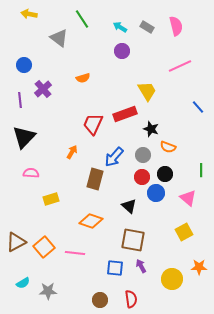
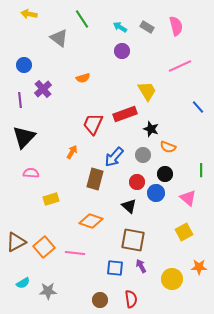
red circle at (142, 177): moved 5 px left, 5 px down
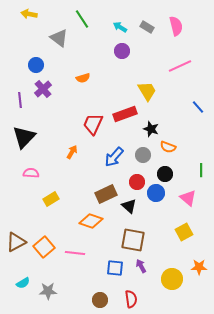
blue circle at (24, 65): moved 12 px right
brown rectangle at (95, 179): moved 11 px right, 15 px down; rotated 50 degrees clockwise
yellow rectangle at (51, 199): rotated 14 degrees counterclockwise
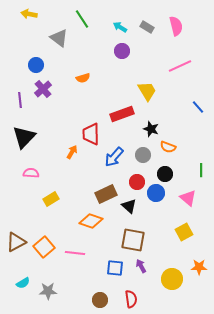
red rectangle at (125, 114): moved 3 px left
red trapezoid at (93, 124): moved 2 px left, 10 px down; rotated 25 degrees counterclockwise
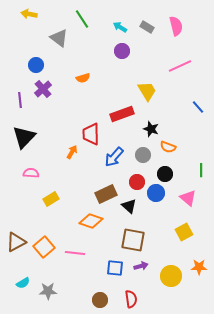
purple arrow at (141, 266): rotated 104 degrees clockwise
yellow circle at (172, 279): moved 1 px left, 3 px up
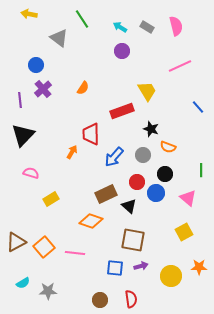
orange semicircle at (83, 78): moved 10 px down; rotated 40 degrees counterclockwise
red rectangle at (122, 114): moved 3 px up
black triangle at (24, 137): moved 1 px left, 2 px up
pink semicircle at (31, 173): rotated 14 degrees clockwise
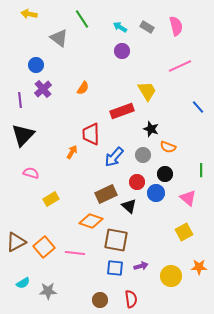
brown square at (133, 240): moved 17 px left
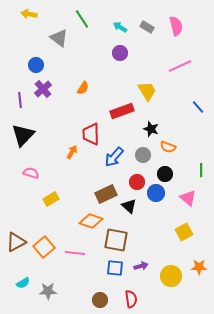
purple circle at (122, 51): moved 2 px left, 2 px down
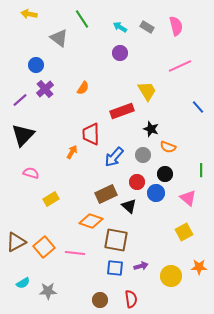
purple cross at (43, 89): moved 2 px right
purple line at (20, 100): rotated 56 degrees clockwise
